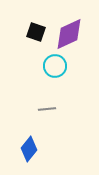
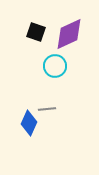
blue diamond: moved 26 px up; rotated 15 degrees counterclockwise
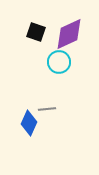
cyan circle: moved 4 px right, 4 px up
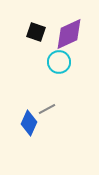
gray line: rotated 24 degrees counterclockwise
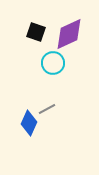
cyan circle: moved 6 px left, 1 px down
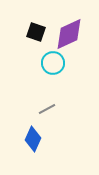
blue diamond: moved 4 px right, 16 px down
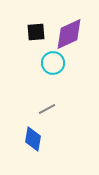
black square: rotated 24 degrees counterclockwise
blue diamond: rotated 15 degrees counterclockwise
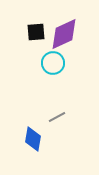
purple diamond: moved 5 px left
gray line: moved 10 px right, 8 px down
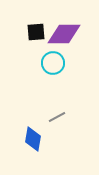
purple diamond: rotated 24 degrees clockwise
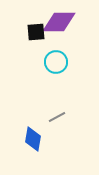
purple diamond: moved 5 px left, 12 px up
cyan circle: moved 3 px right, 1 px up
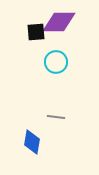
gray line: moved 1 px left; rotated 36 degrees clockwise
blue diamond: moved 1 px left, 3 px down
